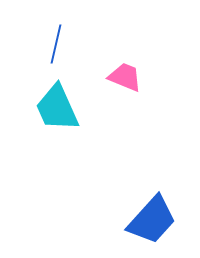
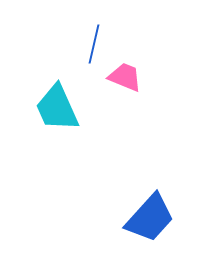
blue line: moved 38 px right
blue trapezoid: moved 2 px left, 2 px up
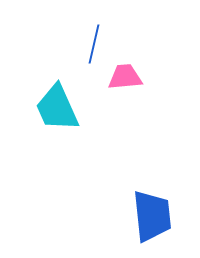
pink trapezoid: rotated 27 degrees counterclockwise
blue trapezoid: moved 2 px right, 2 px up; rotated 48 degrees counterclockwise
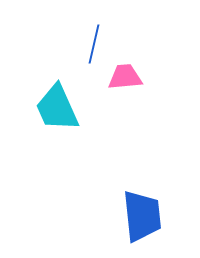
blue trapezoid: moved 10 px left
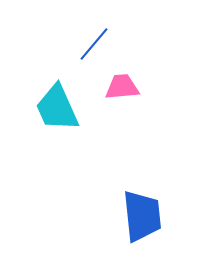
blue line: rotated 27 degrees clockwise
pink trapezoid: moved 3 px left, 10 px down
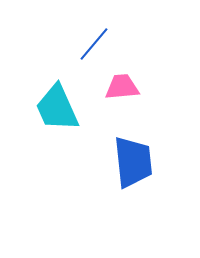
blue trapezoid: moved 9 px left, 54 px up
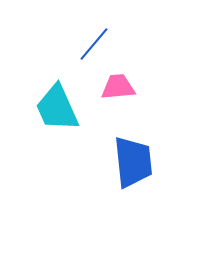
pink trapezoid: moved 4 px left
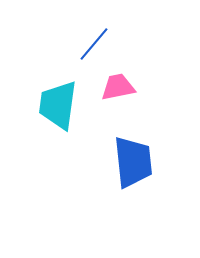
pink trapezoid: rotated 6 degrees counterclockwise
cyan trapezoid: moved 1 px right, 3 px up; rotated 32 degrees clockwise
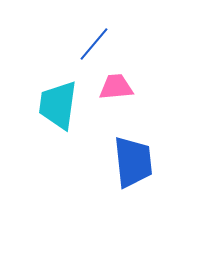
pink trapezoid: moved 2 px left; rotated 6 degrees clockwise
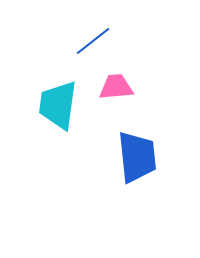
blue line: moved 1 px left, 3 px up; rotated 12 degrees clockwise
blue trapezoid: moved 4 px right, 5 px up
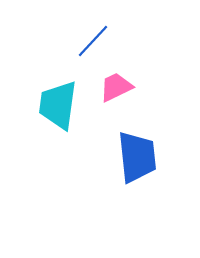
blue line: rotated 9 degrees counterclockwise
pink trapezoid: rotated 21 degrees counterclockwise
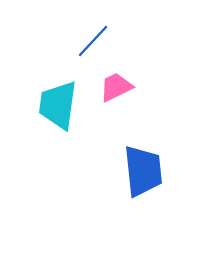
blue trapezoid: moved 6 px right, 14 px down
